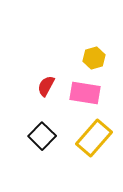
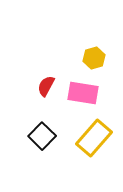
pink rectangle: moved 2 px left
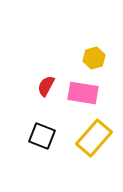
black square: rotated 24 degrees counterclockwise
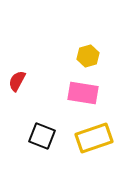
yellow hexagon: moved 6 px left, 2 px up
red semicircle: moved 29 px left, 5 px up
yellow rectangle: rotated 30 degrees clockwise
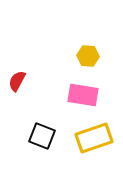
yellow hexagon: rotated 20 degrees clockwise
pink rectangle: moved 2 px down
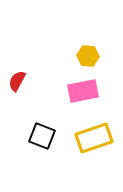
pink rectangle: moved 4 px up; rotated 20 degrees counterclockwise
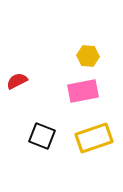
red semicircle: rotated 35 degrees clockwise
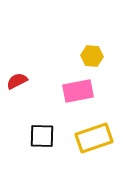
yellow hexagon: moved 4 px right
pink rectangle: moved 5 px left
black square: rotated 20 degrees counterclockwise
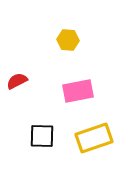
yellow hexagon: moved 24 px left, 16 px up
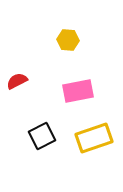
black square: rotated 28 degrees counterclockwise
